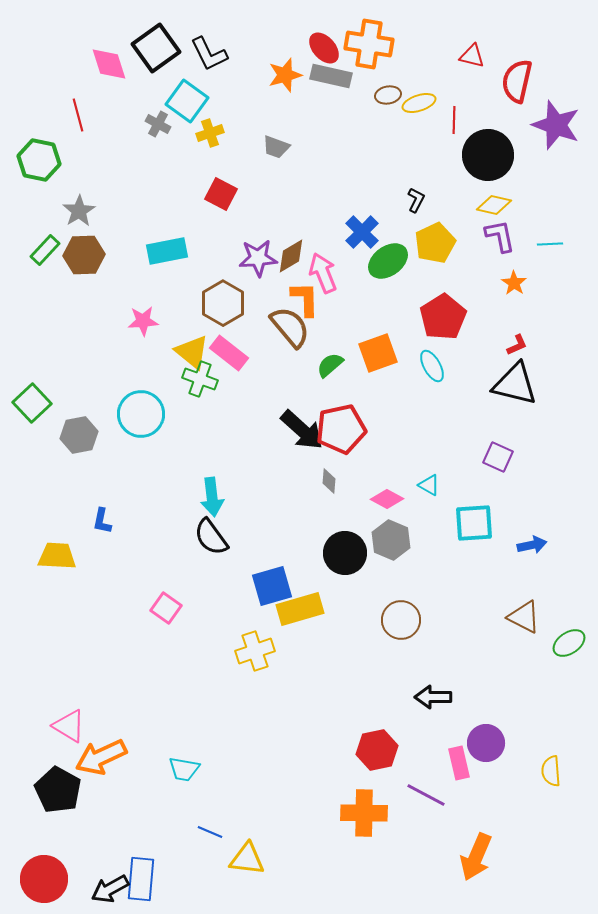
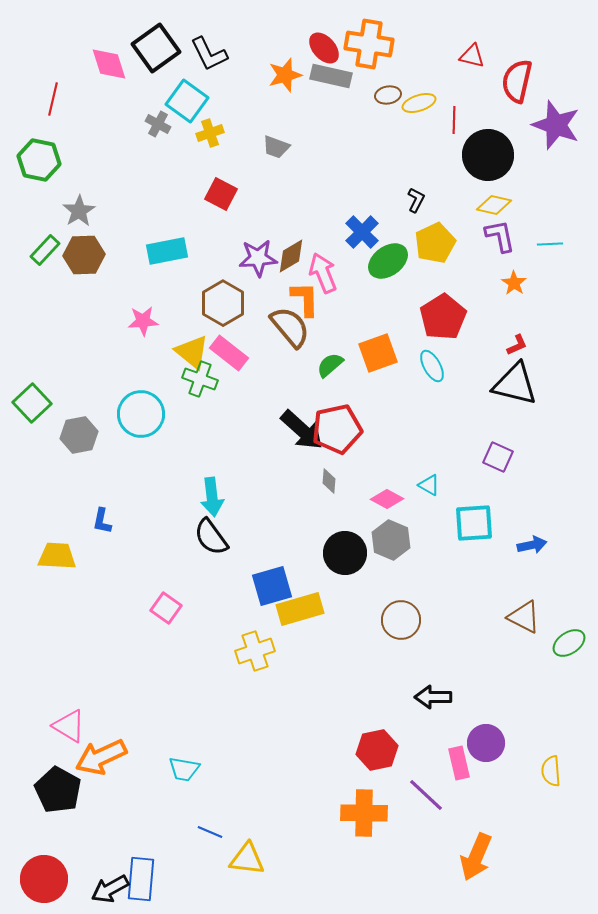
red line at (78, 115): moved 25 px left, 16 px up; rotated 28 degrees clockwise
red pentagon at (341, 429): moved 4 px left
purple line at (426, 795): rotated 15 degrees clockwise
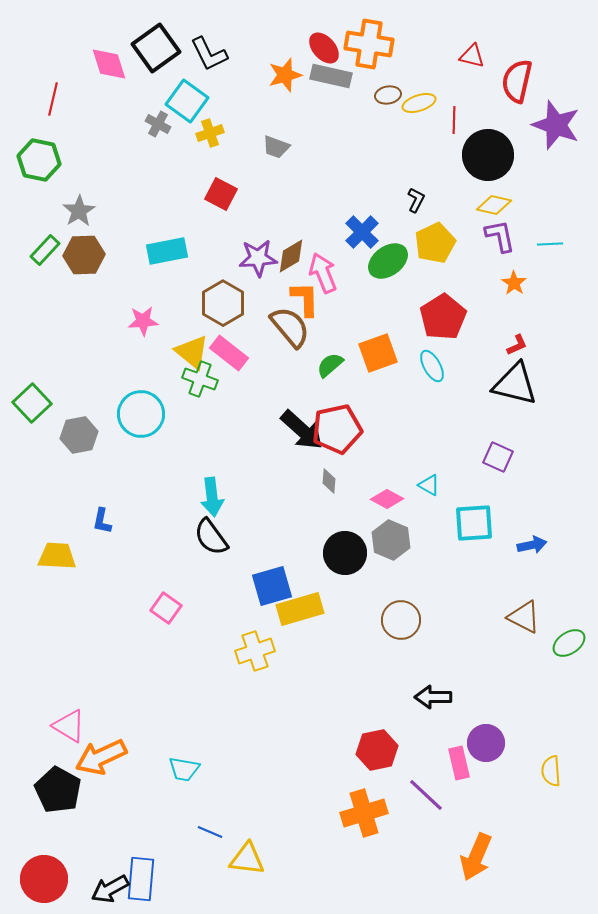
orange cross at (364, 813): rotated 18 degrees counterclockwise
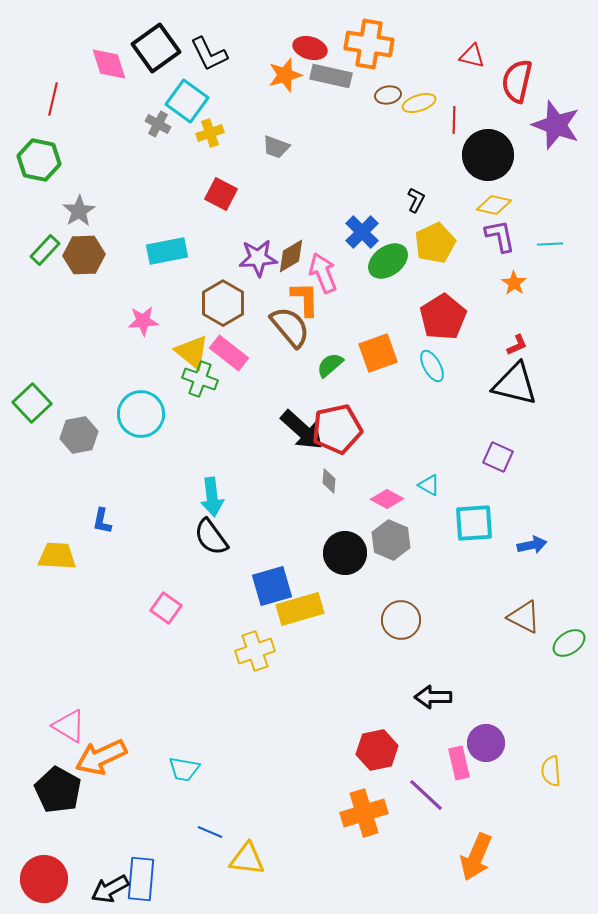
red ellipse at (324, 48): moved 14 px left; rotated 32 degrees counterclockwise
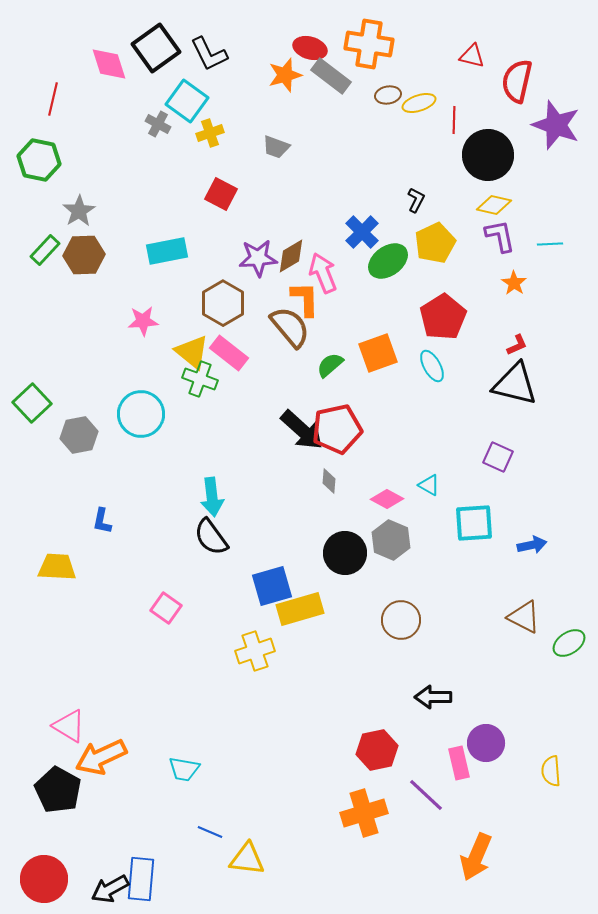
gray rectangle at (331, 76): rotated 24 degrees clockwise
yellow trapezoid at (57, 556): moved 11 px down
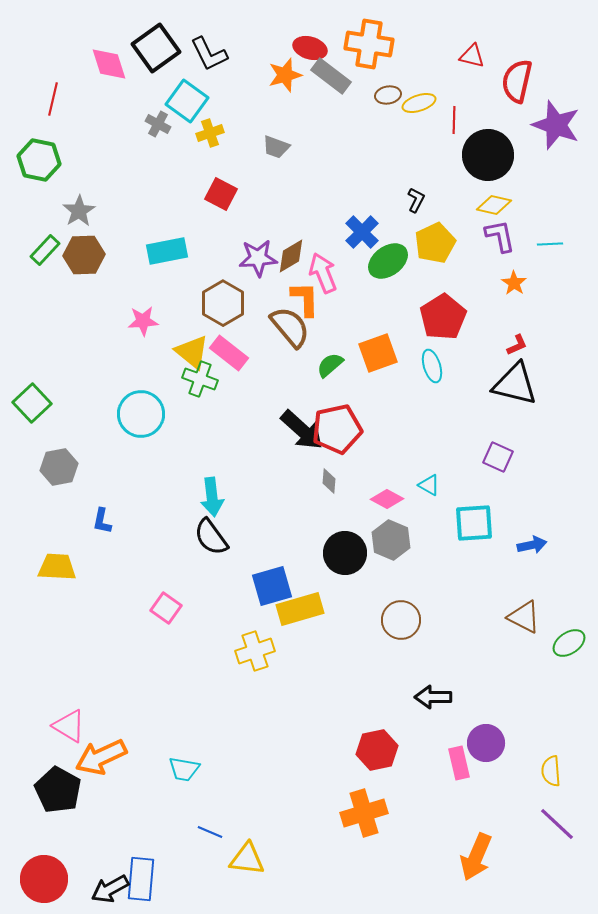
cyan ellipse at (432, 366): rotated 12 degrees clockwise
gray hexagon at (79, 435): moved 20 px left, 32 px down
purple line at (426, 795): moved 131 px right, 29 px down
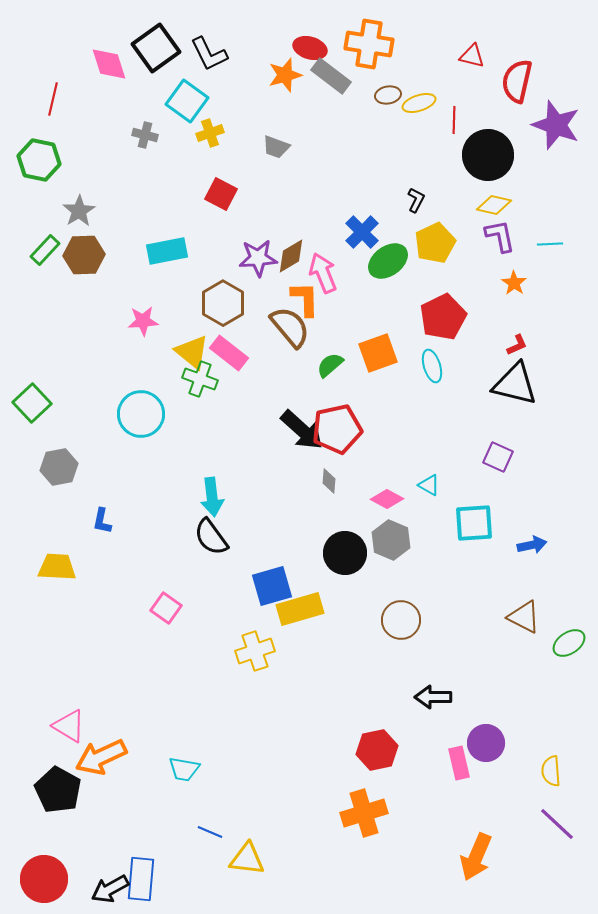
gray cross at (158, 124): moved 13 px left, 11 px down; rotated 15 degrees counterclockwise
red pentagon at (443, 317): rotated 6 degrees clockwise
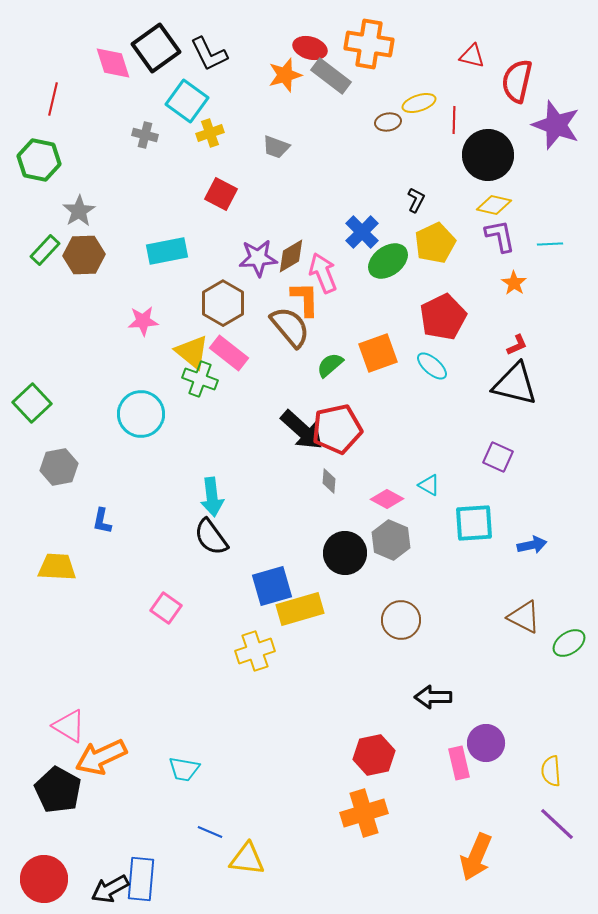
pink diamond at (109, 64): moved 4 px right, 1 px up
brown ellipse at (388, 95): moved 27 px down
cyan ellipse at (432, 366): rotated 32 degrees counterclockwise
red hexagon at (377, 750): moved 3 px left, 5 px down
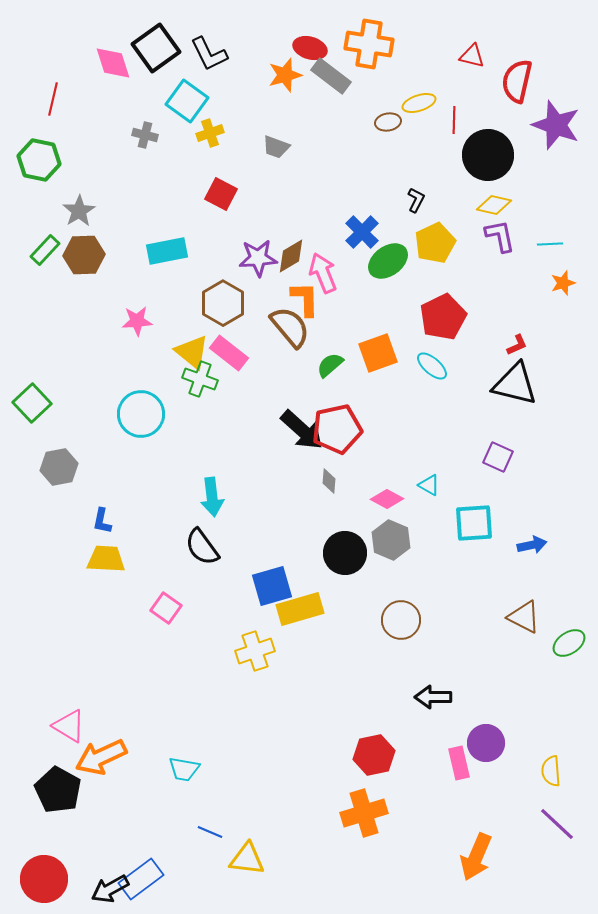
orange star at (514, 283): moved 49 px right; rotated 20 degrees clockwise
pink star at (143, 321): moved 6 px left
black semicircle at (211, 537): moved 9 px left, 10 px down
yellow trapezoid at (57, 567): moved 49 px right, 8 px up
blue rectangle at (141, 879): rotated 48 degrees clockwise
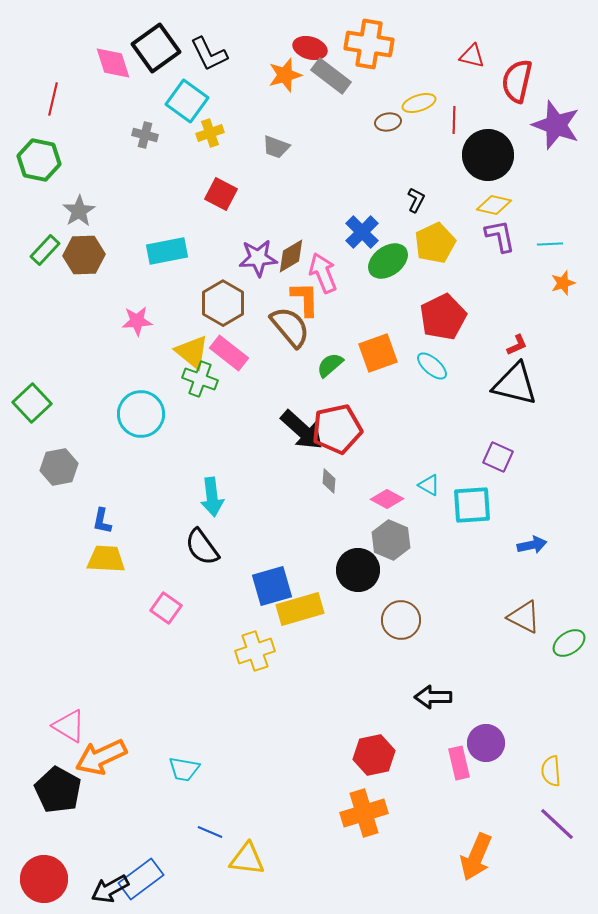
cyan square at (474, 523): moved 2 px left, 18 px up
black circle at (345, 553): moved 13 px right, 17 px down
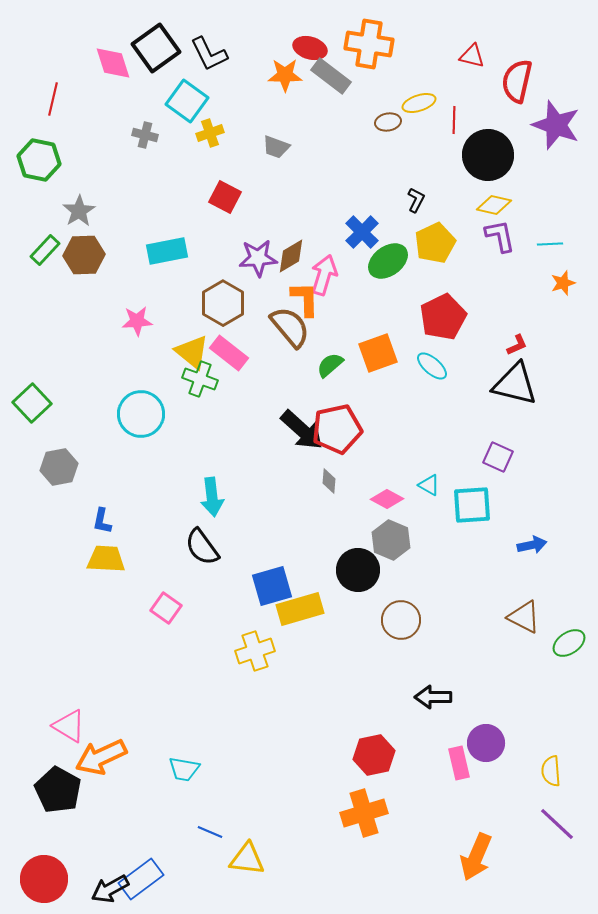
orange star at (285, 75): rotated 16 degrees clockwise
red square at (221, 194): moved 4 px right, 3 px down
pink arrow at (323, 273): moved 1 px right, 2 px down; rotated 39 degrees clockwise
